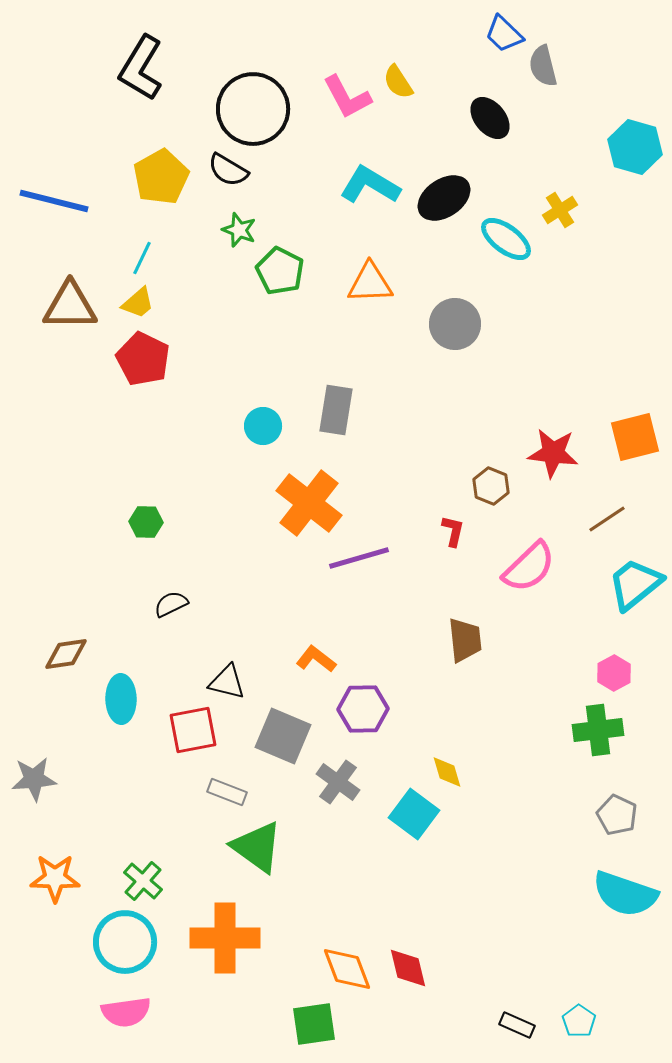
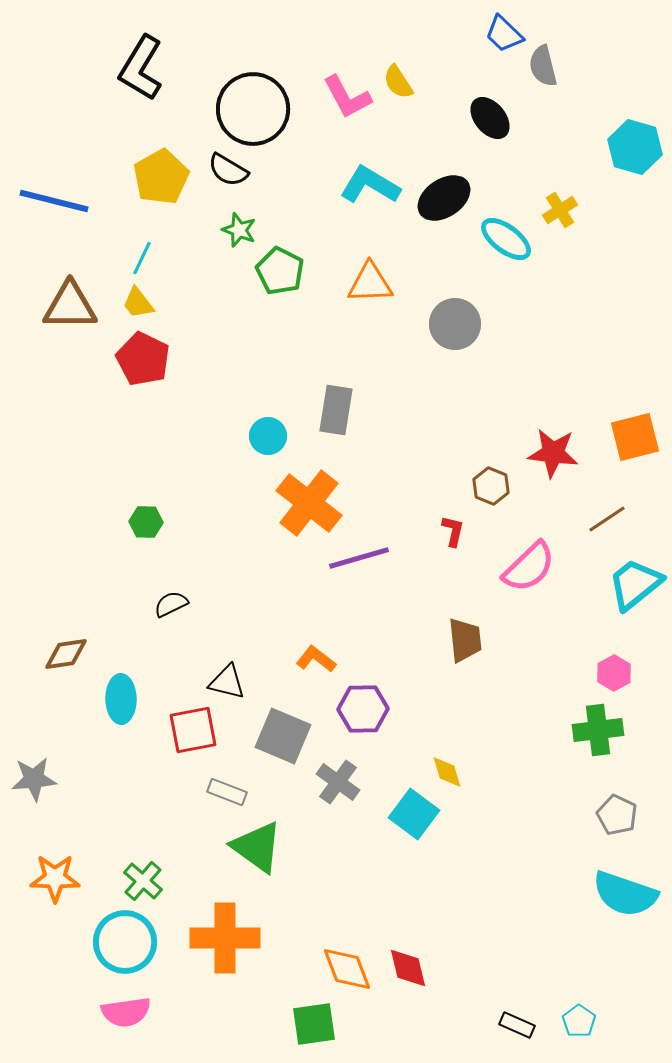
yellow trapezoid at (138, 303): rotated 93 degrees clockwise
cyan circle at (263, 426): moved 5 px right, 10 px down
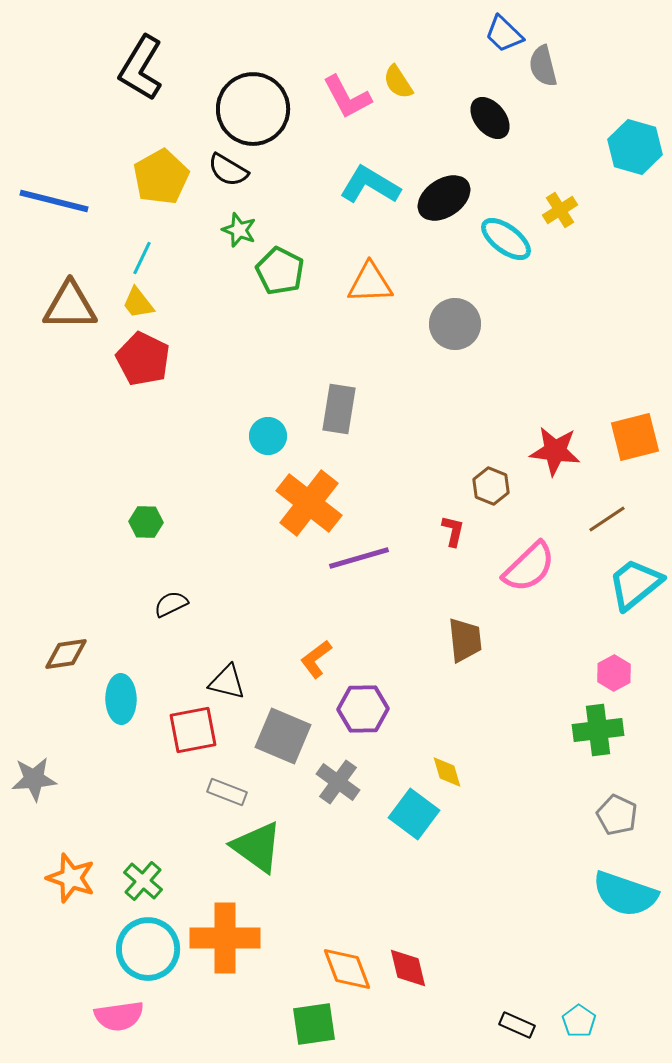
gray rectangle at (336, 410): moved 3 px right, 1 px up
red star at (553, 453): moved 2 px right, 2 px up
orange L-shape at (316, 659): rotated 75 degrees counterclockwise
orange star at (55, 878): moved 16 px right; rotated 18 degrees clockwise
cyan circle at (125, 942): moved 23 px right, 7 px down
pink semicircle at (126, 1012): moved 7 px left, 4 px down
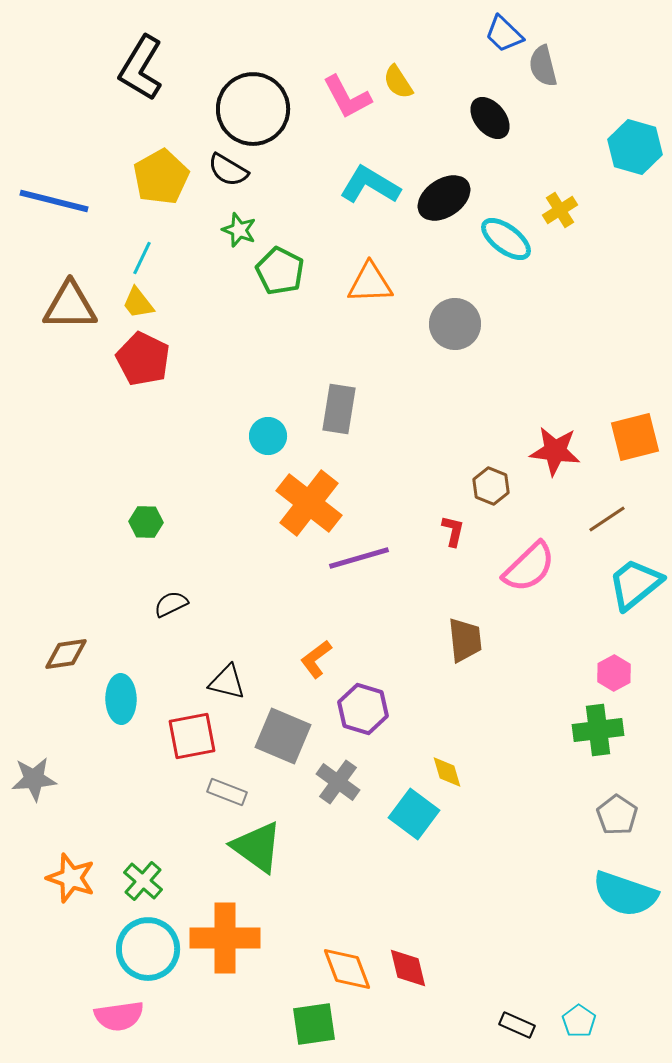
purple hexagon at (363, 709): rotated 18 degrees clockwise
red square at (193, 730): moved 1 px left, 6 px down
gray pentagon at (617, 815): rotated 9 degrees clockwise
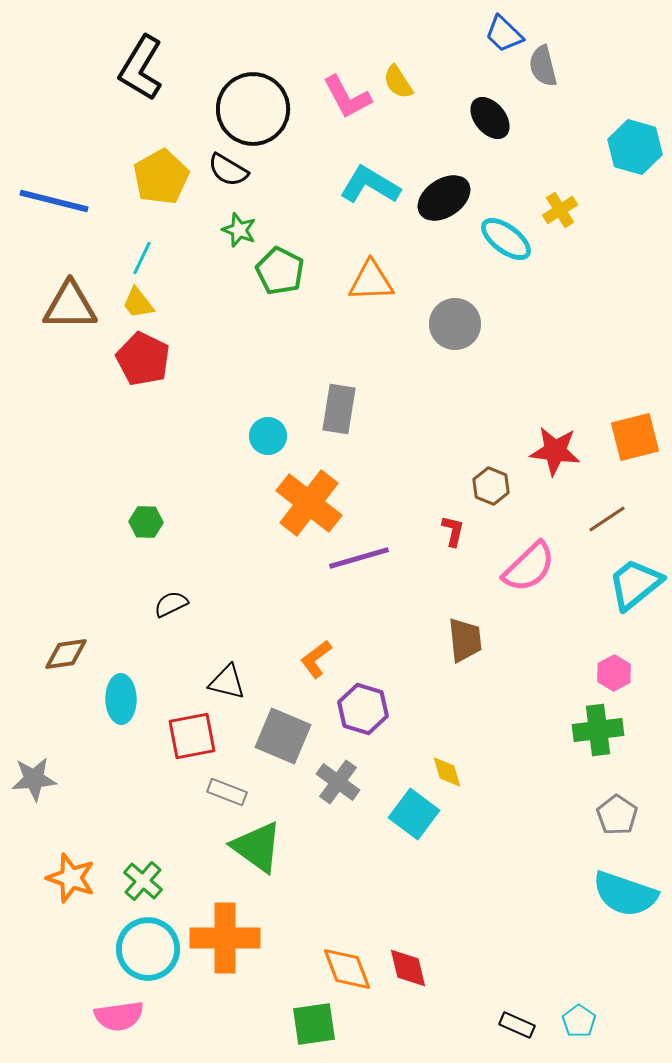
orange triangle at (370, 283): moved 1 px right, 2 px up
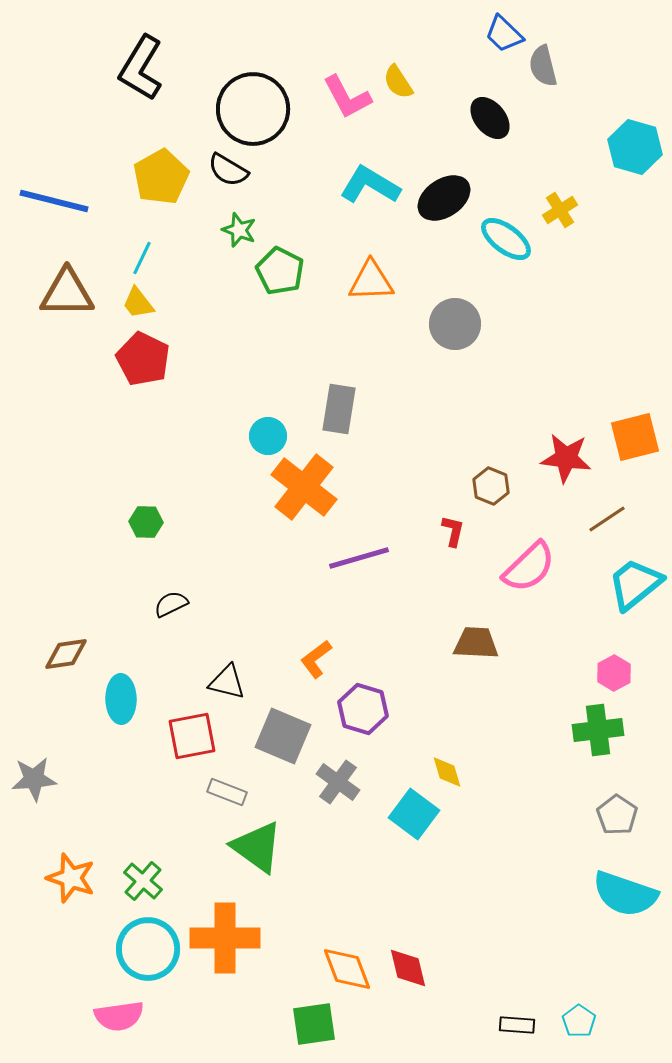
brown triangle at (70, 306): moved 3 px left, 13 px up
red star at (555, 451): moved 11 px right, 7 px down
orange cross at (309, 503): moved 5 px left, 16 px up
brown trapezoid at (465, 640): moved 11 px right, 3 px down; rotated 81 degrees counterclockwise
black rectangle at (517, 1025): rotated 20 degrees counterclockwise
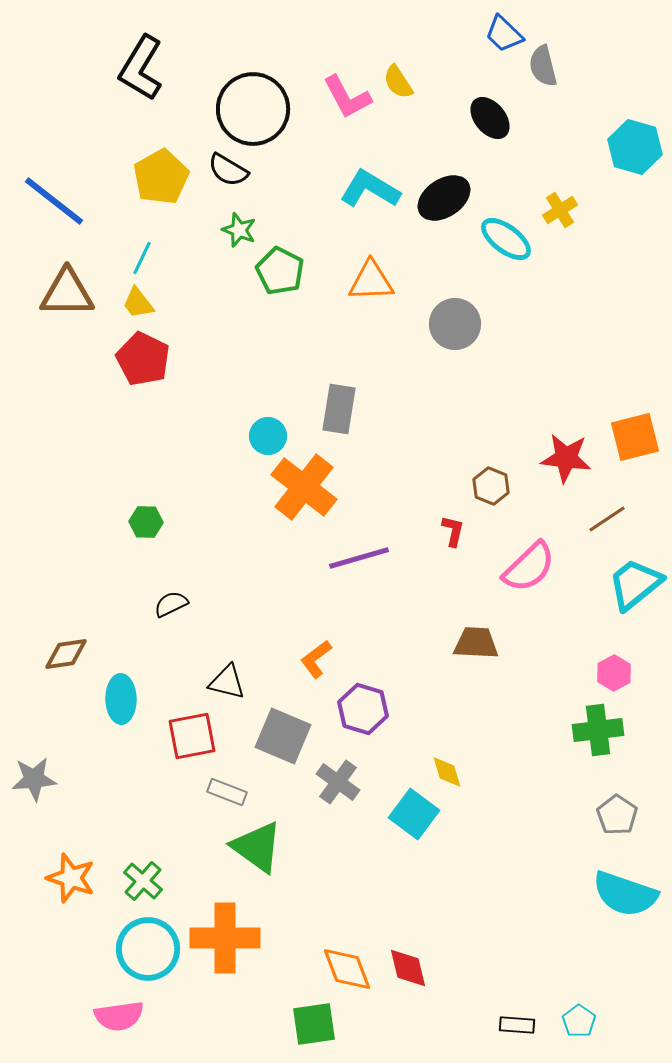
cyan L-shape at (370, 185): moved 4 px down
blue line at (54, 201): rotated 24 degrees clockwise
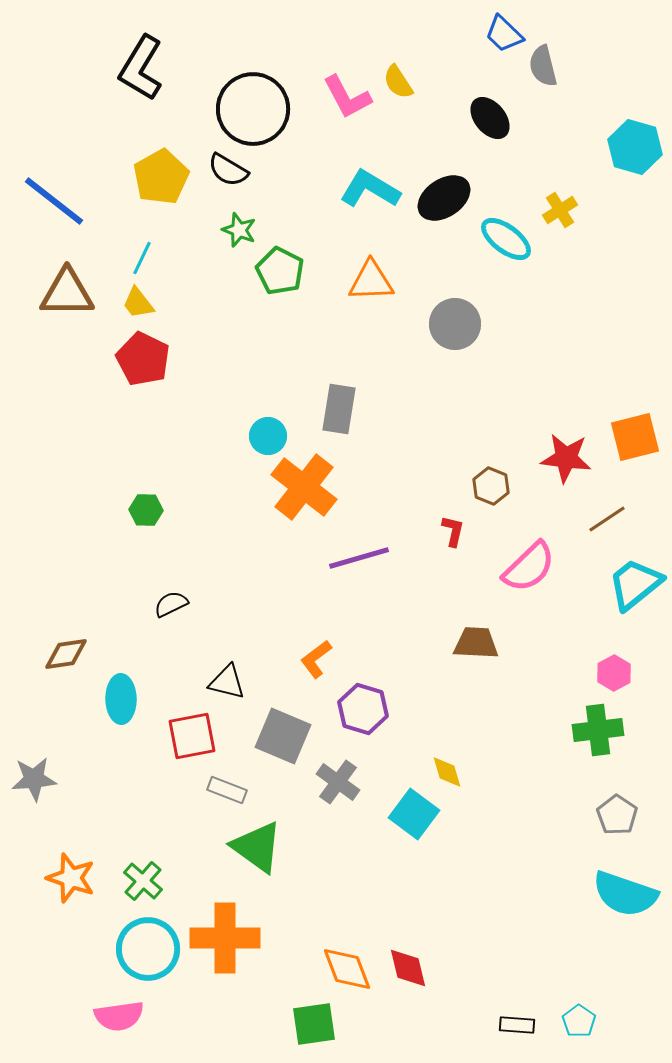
green hexagon at (146, 522): moved 12 px up
gray rectangle at (227, 792): moved 2 px up
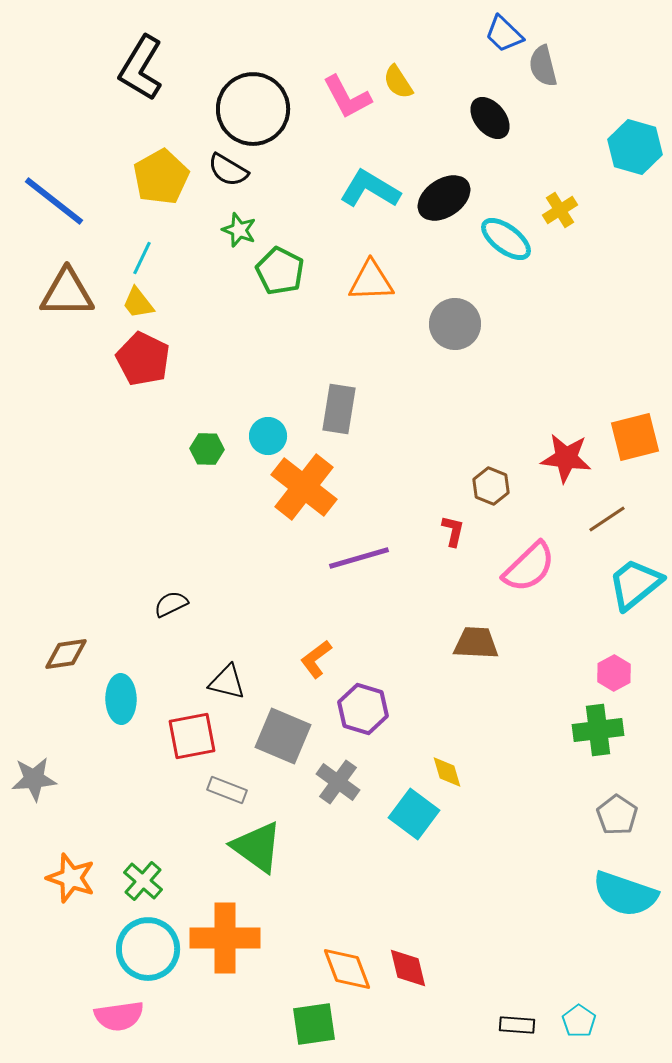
green hexagon at (146, 510): moved 61 px right, 61 px up
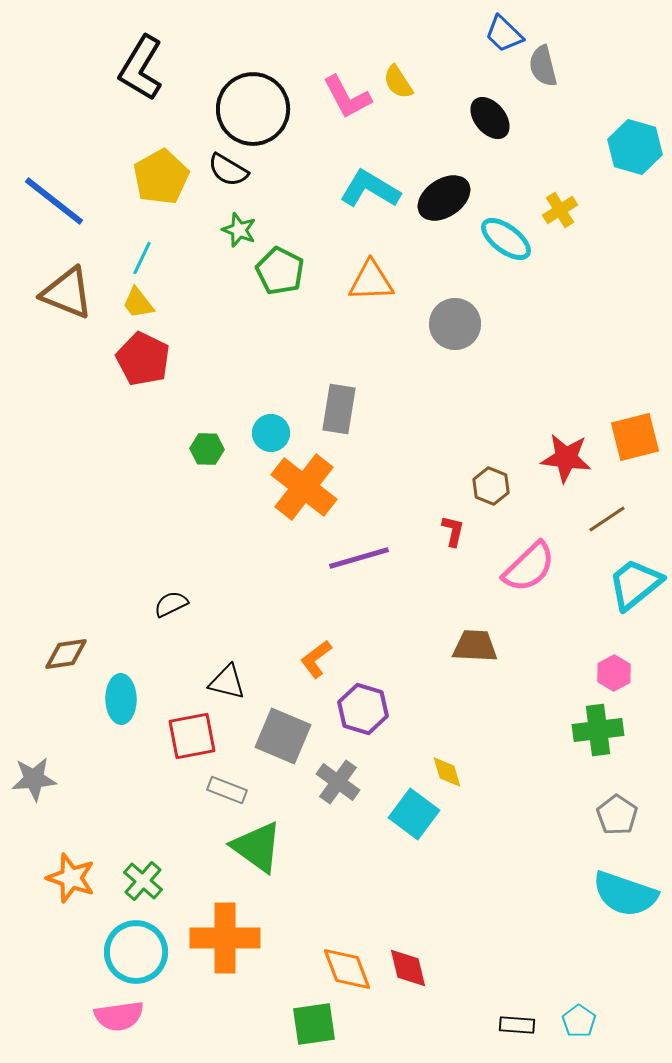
brown triangle at (67, 293): rotated 22 degrees clockwise
cyan circle at (268, 436): moved 3 px right, 3 px up
brown trapezoid at (476, 643): moved 1 px left, 3 px down
cyan circle at (148, 949): moved 12 px left, 3 px down
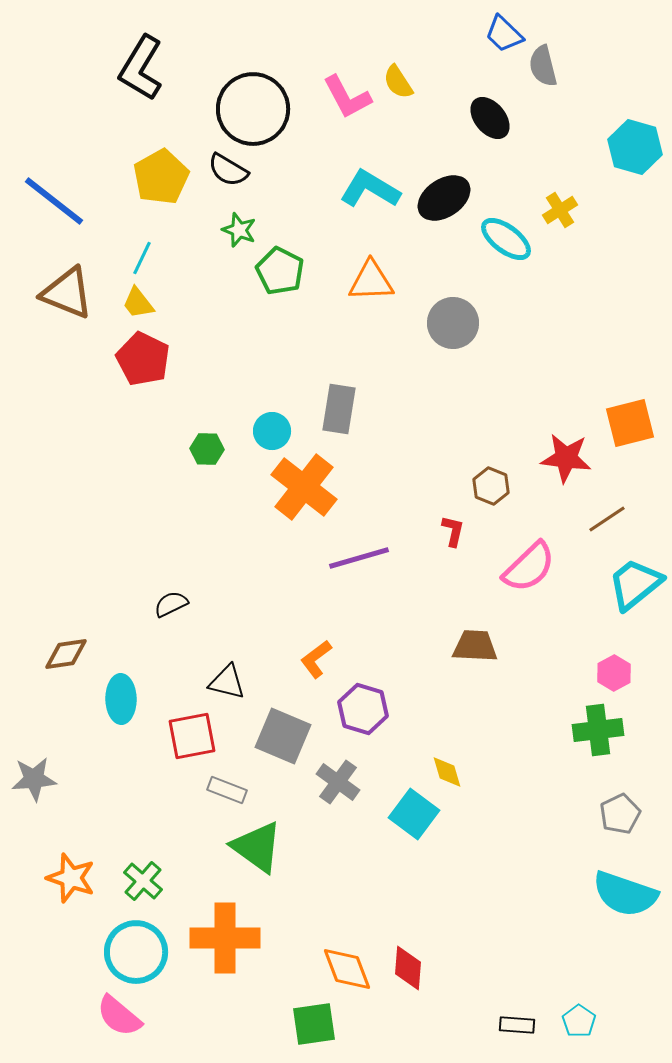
gray circle at (455, 324): moved 2 px left, 1 px up
cyan circle at (271, 433): moved 1 px right, 2 px up
orange square at (635, 437): moved 5 px left, 14 px up
gray pentagon at (617, 815): moved 3 px right, 1 px up; rotated 12 degrees clockwise
red diamond at (408, 968): rotated 18 degrees clockwise
pink semicircle at (119, 1016): rotated 48 degrees clockwise
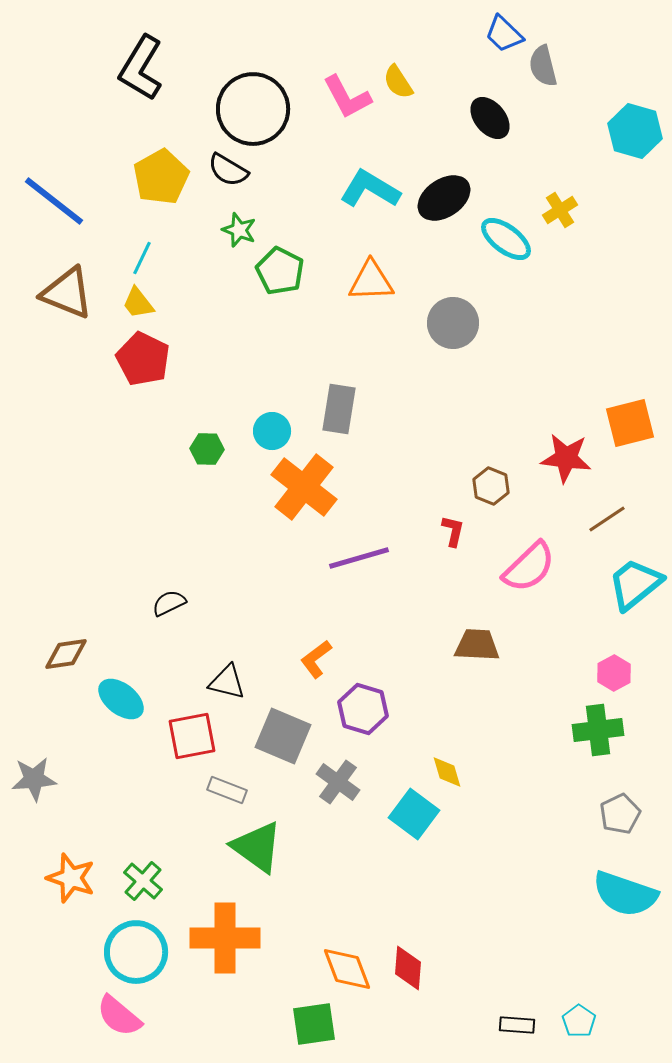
cyan hexagon at (635, 147): moved 16 px up
black semicircle at (171, 604): moved 2 px left, 1 px up
brown trapezoid at (475, 646): moved 2 px right, 1 px up
cyan ellipse at (121, 699): rotated 51 degrees counterclockwise
